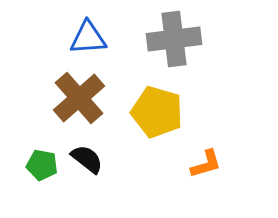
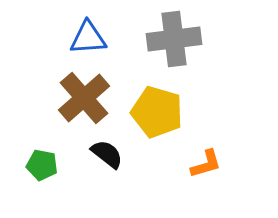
brown cross: moved 5 px right
black semicircle: moved 20 px right, 5 px up
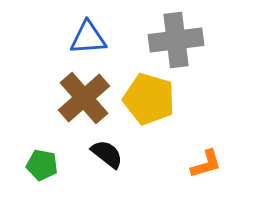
gray cross: moved 2 px right, 1 px down
yellow pentagon: moved 8 px left, 13 px up
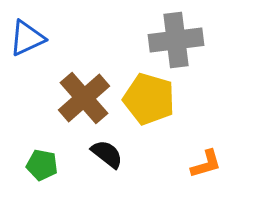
blue triangle: moved 61 px left; rotated 21 degrees counterclockwise
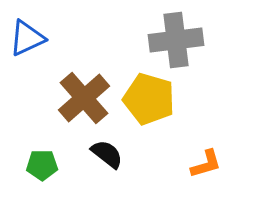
green pentagon: rotated 12 degrees counterclockwise
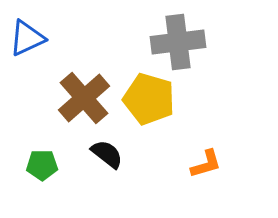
gray cross: moved 2 px right, 2 px down
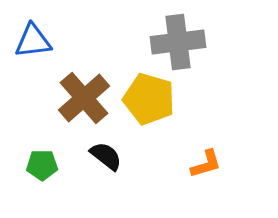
blue triangle: moved 6 px right, 3 px down; rotated 18 degrees clockwise
black semicircle: moved 1 px left, 2 px down
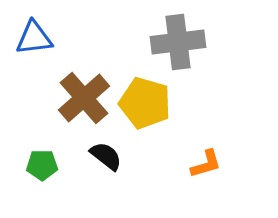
blue triangle: moved 1 px right, 3 px up
yellow pentagon: moved 4 px left, 4 px down
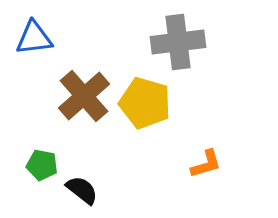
brown cross: moved 2 px up
black semicircle: moved 24 px left, 34 px down
green pentagon: rotated 12 degrees clockwise
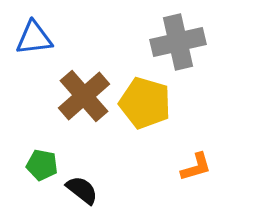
gray cross: rotated 6 degrees counterclockwise
orange L-shape: moved 10 px left, 3 px down
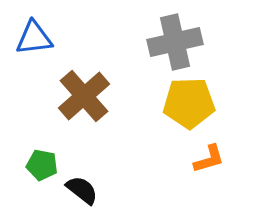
gray cross: moved 3 px left
yellow pentagon: moved 44 px right; rotated 18 degrees counterclockwise
orange L-shape: moved 13 px right, 8 px up
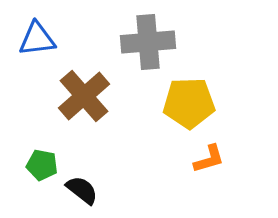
blue triangle: moved 3 px right, 1 px down
gray cross: moved 27 px left; rotated 8 degrees clockwise
